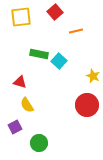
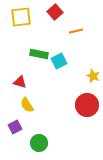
cyan square: rotated 21 degrees clockwise
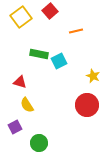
red square: moved 5 px left, 1 px up
yellow square: rotated 30 degrees counterclockwise
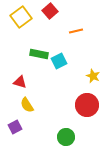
green circle: moved 27 px right, 6 px up
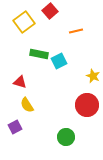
yellow square: moved 3 px right, 5 px down
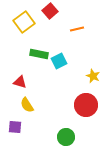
orange line: moved 1 px right, 2 px up
red circle: moved 1 px left
purple square: rotated 32 degrees clockwise
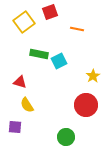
red square: moved 1 px down; rotated 21 degrees clockwise
orange line: rotated 24 degrees clockwise
yellow star: rotated 16 degrees clockwise
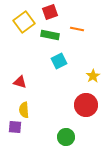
green rectangle: moved 11 px right, 19 px up
yellow semicircle: moved 3 px left, 5 px down; rotated 28 degrees clockwise
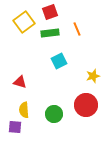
orange line: rotated 56 degrees clockwise
green rectangle: moved 2 px up; rotated 18 degrees counterclockwise
yellow star: rotated 16 degrees clockwise
green circle: moved 12 px left, 23 px up
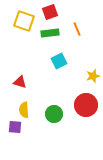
yellow square: moved 1 px up; rotated 35 degrees counterclockwise
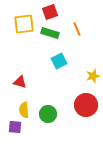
yellow square: moved 3 px down; rotated 25 degrees counterclockwise
green rectangle: rotated 24 degrees clockwise
green circle: moved 6 px left
